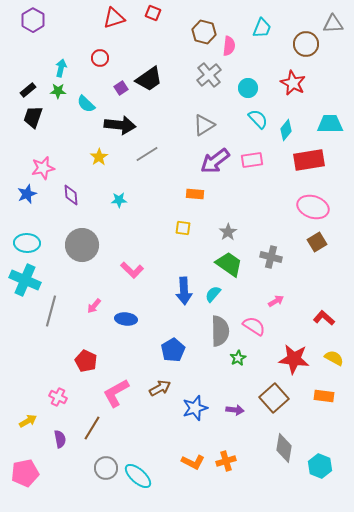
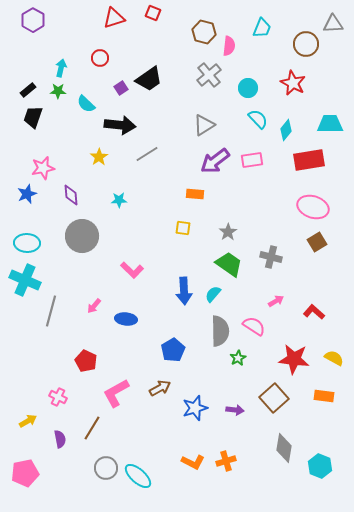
gray circle at (82, 245): moved 9 px up
red L-shape at (324, 318): moved 10 px left, 6 px up
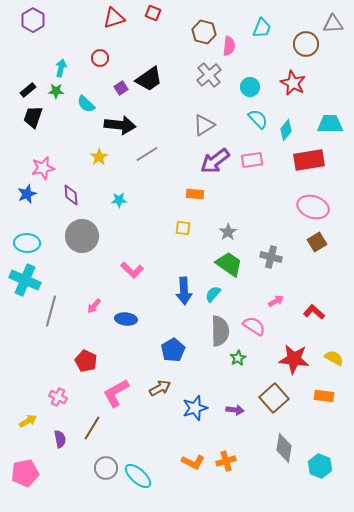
cyan circle at (248, 88): moved 2 px right, 1 px up
green star at (58, 91): moved 2 px left
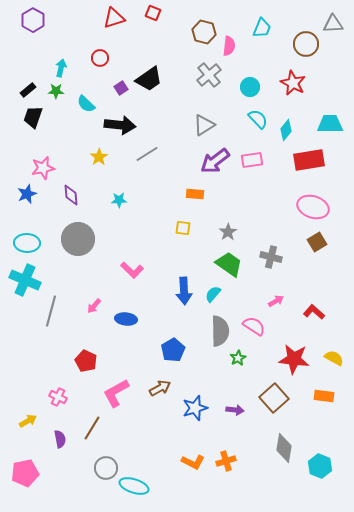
gray circle at (82, 236): moved 4 px left, 3 px down
cyan ellipse at (138, 476): moved 4 px left, 10 px down; rotated 24 degrees counterclockwise
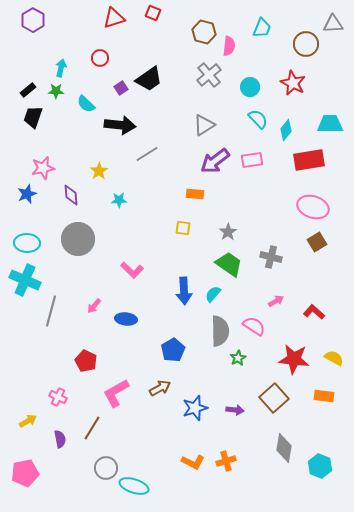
yellow star at (99, 157): moved 14 px down
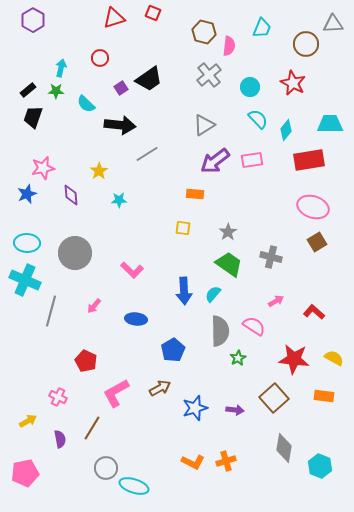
gray circle at (78, 239): moved 3 px left, 14 px down
blue ellipse at (126, 319): moved 10 px right
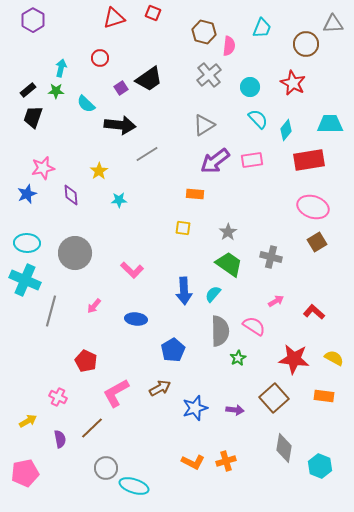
brown line at (92, 428): rotated 15 degrees clockwise
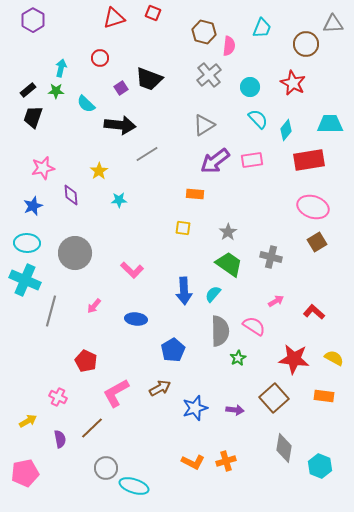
black trapezoid at (149, 79): rotated 56 degrees clockwise
blue star at (27, 194): moved 6 px right, 12 px down
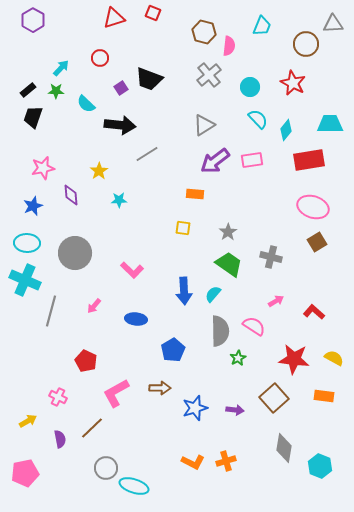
cyan trapezoid at (262, 28): moved 2 px up
cyan arrow at (61, 68): rotated 30 degrees clockwise
brown arrow at (160, 388): rotated 30 degrees clockwise
